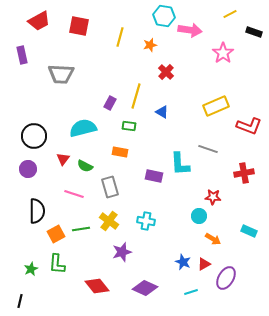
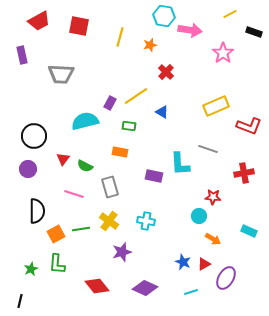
yellow line at (136, 96): rotated 40 degrees clockwise
cyan semicircle at (83, 128): moved 2 px right, 7 px up
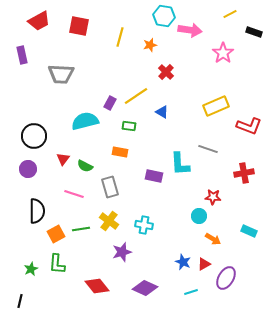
cyan cross at (146, 221): moved 2 px left, 4 px down
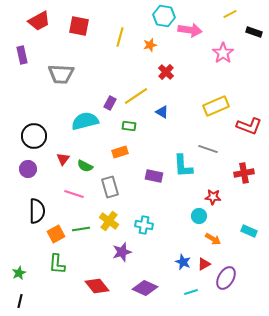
orange rectangle at (120, 152): rotated 28 degrees counterclockwise
cyan L-shape at (180, 164): moved 3 px right, 2 px down
green star at (31, 269): moved 12 px left, 4 px down
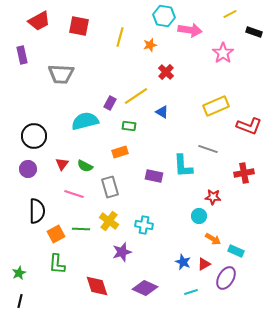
red triangle at (63, 159): moved 1 px left, 5 px down
green line at (81, 229): rotated 12 degrees clockwise
cyan rectangle at (249, 231): moved 13 px left, 20 px down
red diamond at (97, 286): rotated 20 degrees clockwise
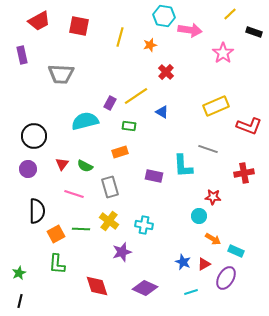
yellow line at (230, 14): rotated 16 degrees counterclockwise
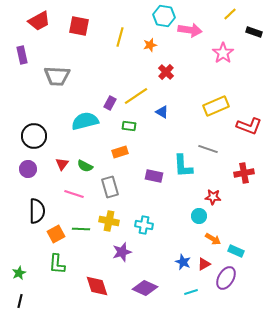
gray trapezoid at (61, 74): moved 4 px left, 2 px down
yellow cross at (109, 221): rotated 24 degrees counterclockwise
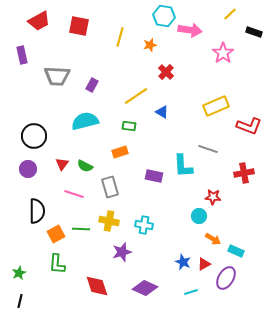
purple rectangle at (110, 103): moved 18 px left, 18 px up
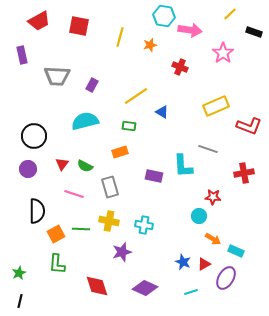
red cross at (166, 72): moved 14 px right, 5 px up; rotated 21 degrees counterclockwise
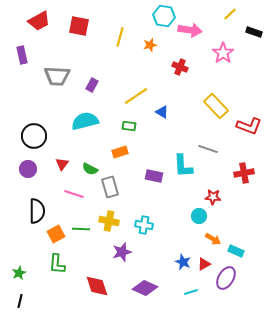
yellow rectangle at (216, 106): rotated 70 degrees clockwise
green semicircle at (85, 166): moved 5 px right, 3 px down
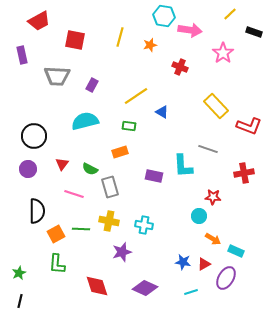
red square at (79, 26): moved 4 px left, 14 px down
blue star at (183, 262): rotated 14 degrees counterclockwise
